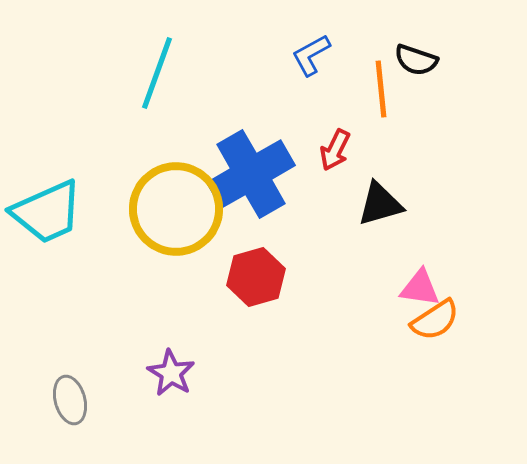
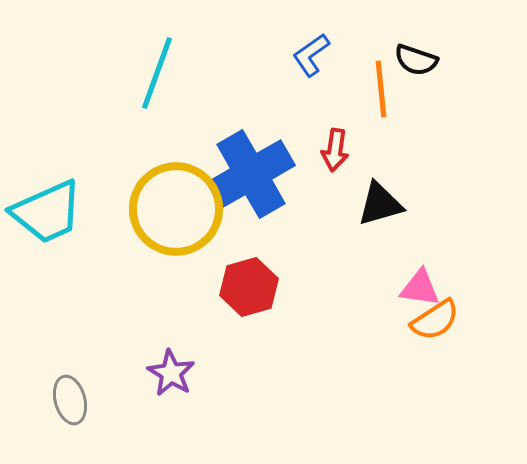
blue L-shape: rotated 6 degrees counterclockwise
red arrow: rotated 18 degrees counterclockwise
red hexagon: moved 7 px left, 10 px down
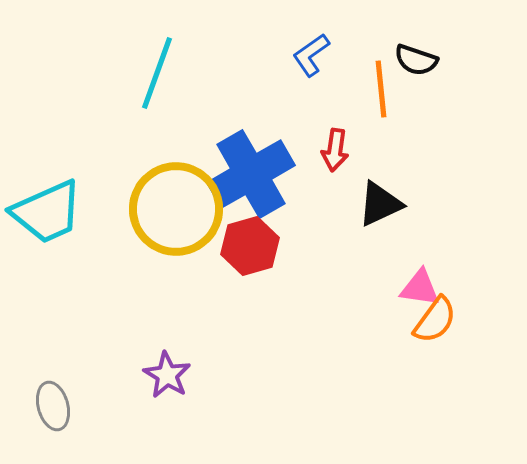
black triangle: rotated 9 degrees counterclockwise
red hexagon: moved 1 px right, 41 px up
orange semicircle: rotated 21 degrees counterclockwise
purple star: moved 4 px left, 2 px down
gray ellipse: moved 17 px left, 6 px down
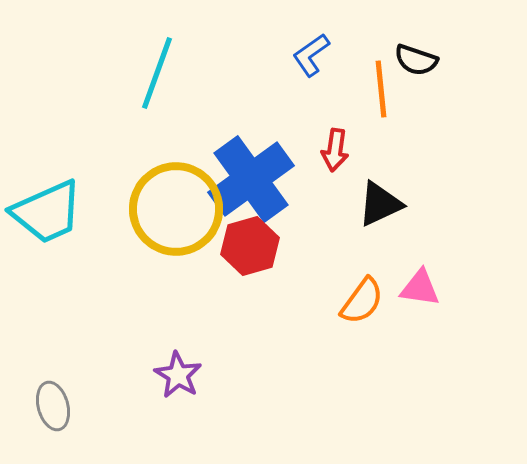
blue cross: moved 5 px down; rotated 6 degrees counterclockwise
orange semicircle: moved 73 px left, 19 px up
purple star: moved 11 px right
